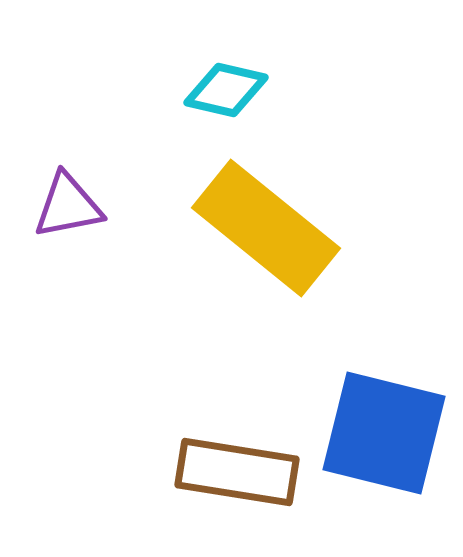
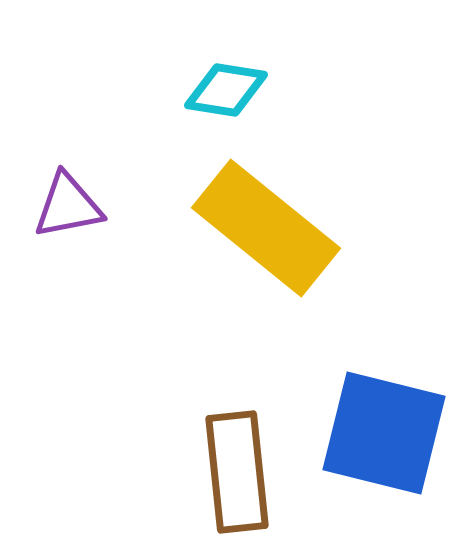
cyan diamond: rotated 4 degrees counterclockwise
brown rectangle: rotated 75 degrees clockwise
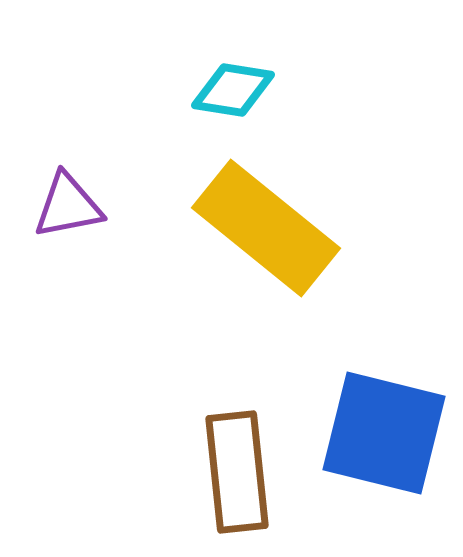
cyan diamond: moved 7 px right
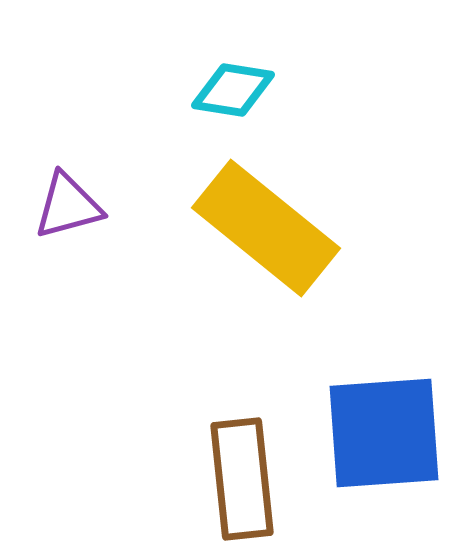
purple triangle: rotated 4 degrees counterclockwise
blue square: rotated 18 degrees counterclockwise
brown rectangle: moved 5 px right, 7 px down
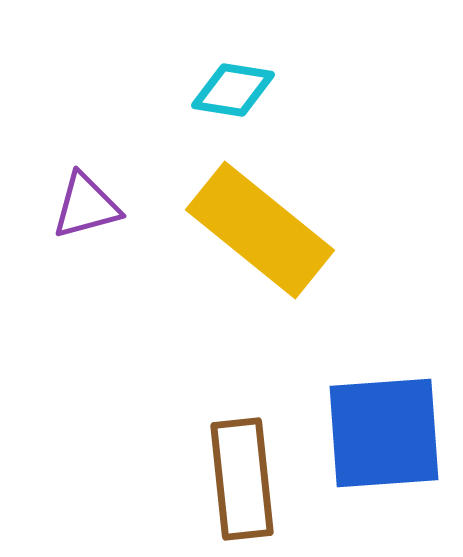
purple triangle: moved 18 px right
yellow rectangle: moved 6 px left, 2 px down
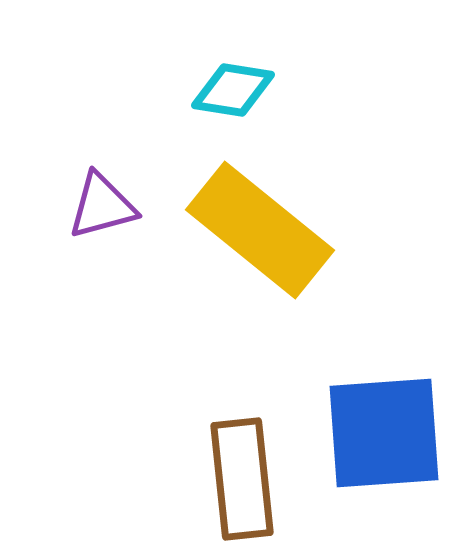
purple triangle: moved 16 px right
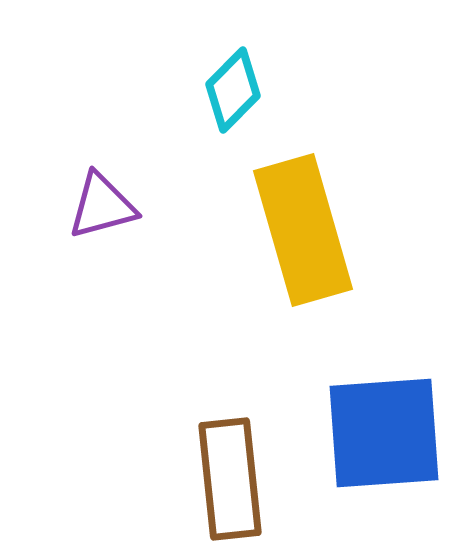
cyan diamond: rotated 54 degrees counterclockwise
yellow rectangle: moved 43 px right; rotated 35 degrees clockwise
brown rectangle: moved 12 px left
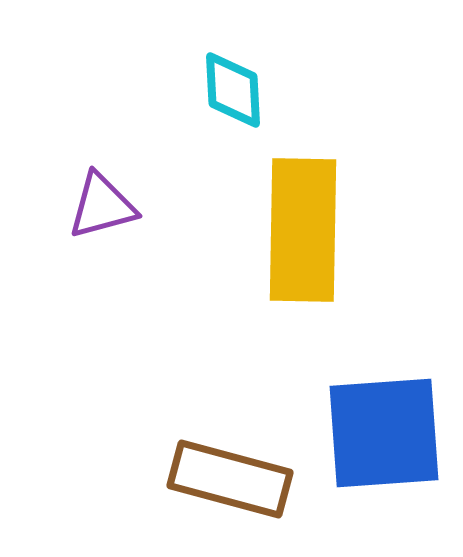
cyan diamond: rotated 48 degrees counterclockwise
yellow rectangle: rotated 17 degrees clockwise
brown rectangle: rotated 69 degrees counterclockwise
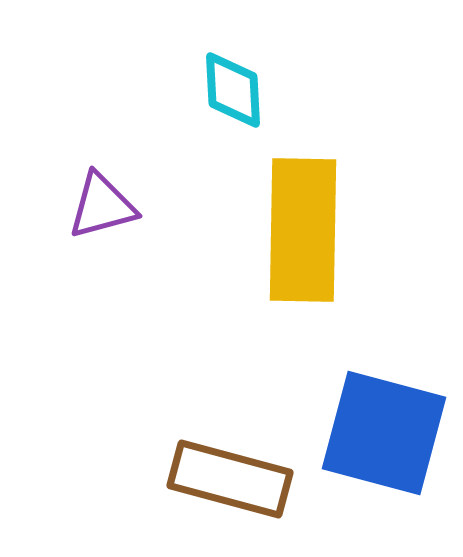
blue square: rotated 19 degrees clockwise
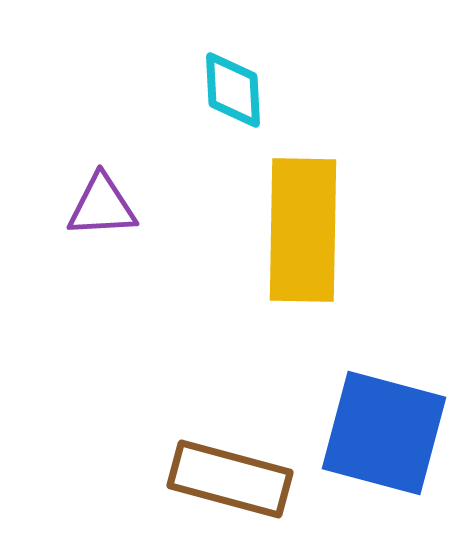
purple triangle: rotated 12 degrees clockwise
